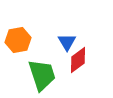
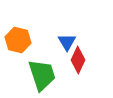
orange hexagon: rotated 25 degrees clockwise
red diamond: rotated 28 degrees counterclockwise
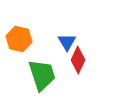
orange hexagon: moved 1 px right, 1 px up
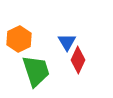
orange hexagon: rotated 20 degrees clockwise
green trapezoid: moved 6 px left, 4 px up
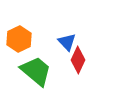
blue triangle: rotated 12 degrees counterclockwise
green trapezoid: rotated 32 degrees counterclockwise
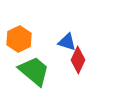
blue triangle: rotated 30 degrees counterclockwise
green trapezoid: moved 2 px left
